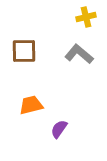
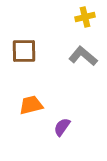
yellow cross: moved 1 px left
gray L-shape: moved 4 px right, 2 px down
purple semicircle: moved 3 px right, 2 px up
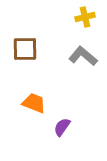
brown square: moved 1 px right, 2 px up
orange trapezoid: moved 3 px right, 2 px up; rotated 35 degrees clockwise
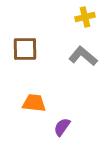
orange trapezoid: rotated 15 degrees counterclockwise
